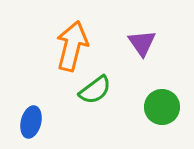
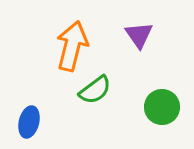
purple triangle: moved 3 px left, 8 px up
blue ellipse: moved 2 px left
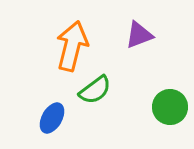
purple triangle: rotated 44 degrees clockwise
green circle: moved 8 px right
blue ellipse: moved 23 px right, 4 px up; rotated 16 degrees clockwise
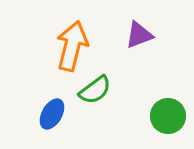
green circle: moved 2 px left, 9 px down
blue ellipse: moved 4 px up
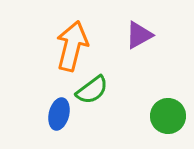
purple triangle: rotated 8 degrees counterclockwise
green semicircle: moved 3 px left
blue ellipse: moved 7 px right; rotated 16 degrees counterclockwise
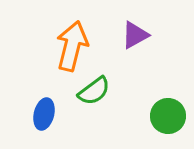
purple triangle: moved 4 px left
green semicircle: moved 2 px right, 1 px down
blue ellipse: moved 15 px left
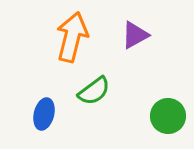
orange arrow: moved 9 px up
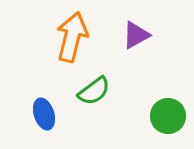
purple triangle: moved 1 px right
blue ellipse: rotated 32 degrees counterclockwise
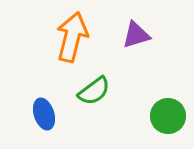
purple triangle: rotated 12 degrees clockwise
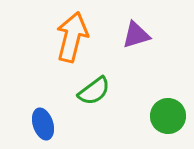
blue ellipse: moved 1 px left, 10 px down
